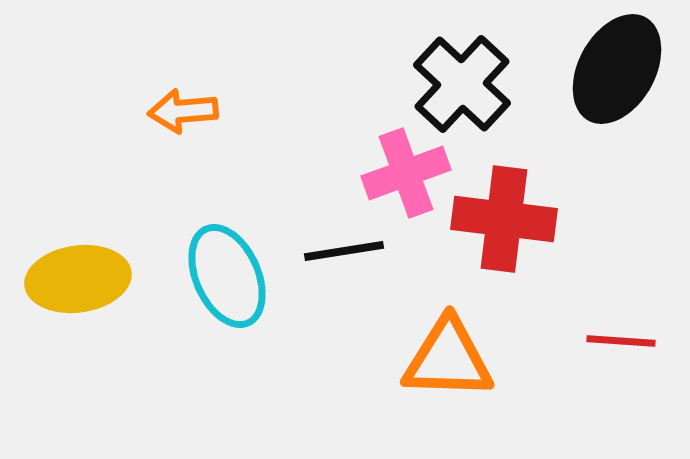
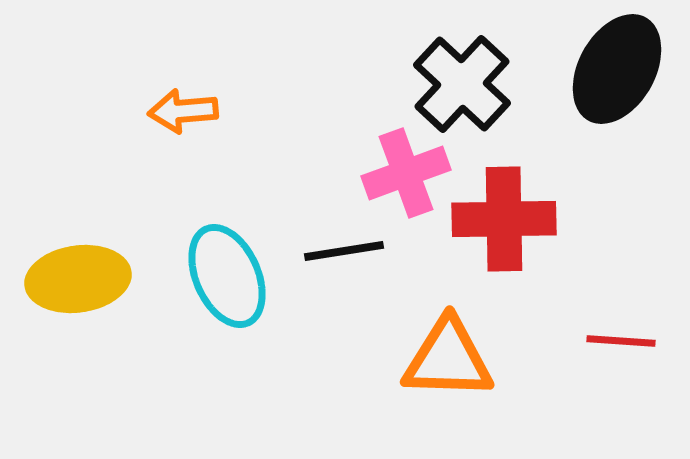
red cross: rotated 8 degrees counterclockwise
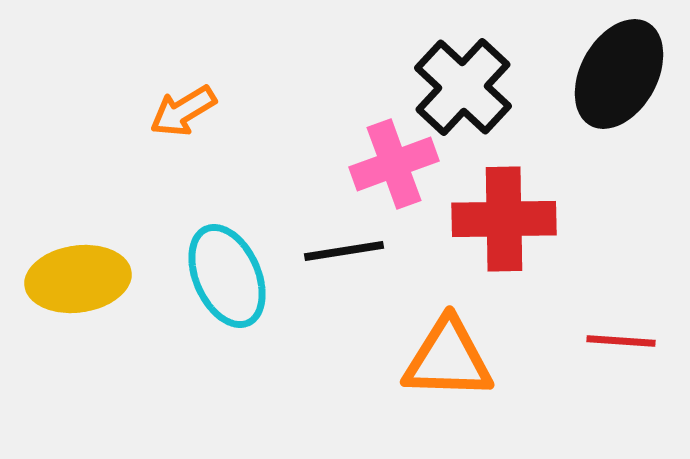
black ellipse: moved 2 px right, 5 px down
black cross: moved 1 px right, 3 px down
orange arrow: rotated 26 degrees counterclockwise
pink cross: moved 12 px left, 9 px up
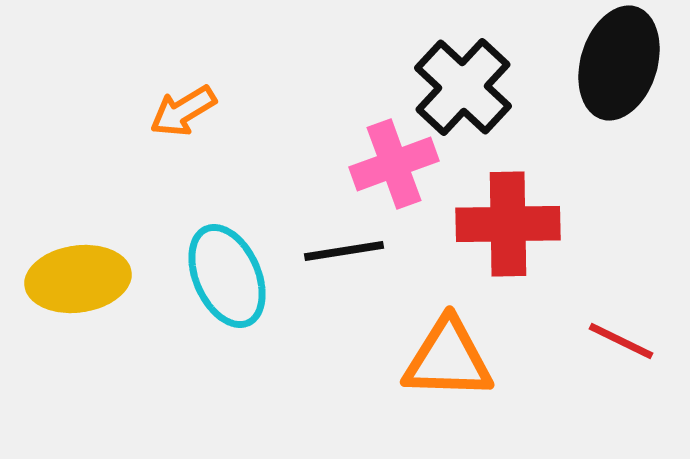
black ellipse: moved 11 px up; rotated 12 degrees counterclockwise
red cross: moved 4 px right, 5 px down
red line: rotated 22 degrees clockwise
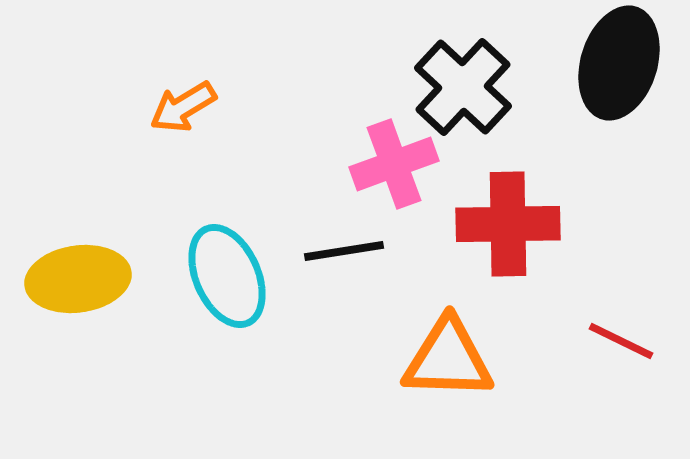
orange arrow: moved 4 px up
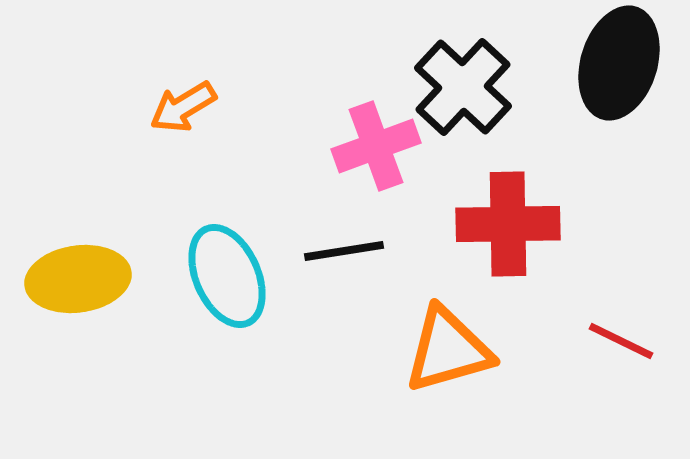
pink cross: moved 18 px left, 18 px up
orange triangle: moved 9 px up; rotated 18 degrees counterclockwise
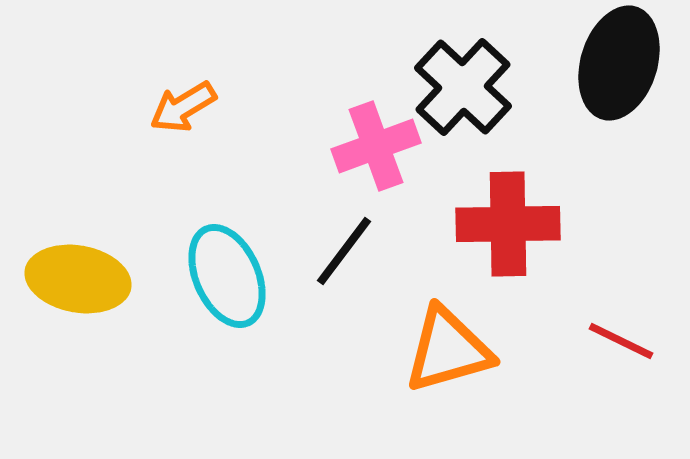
black line: rotated 44 degrees counterclockwise
yellow ellipse: rotated 18 degrees clockwise
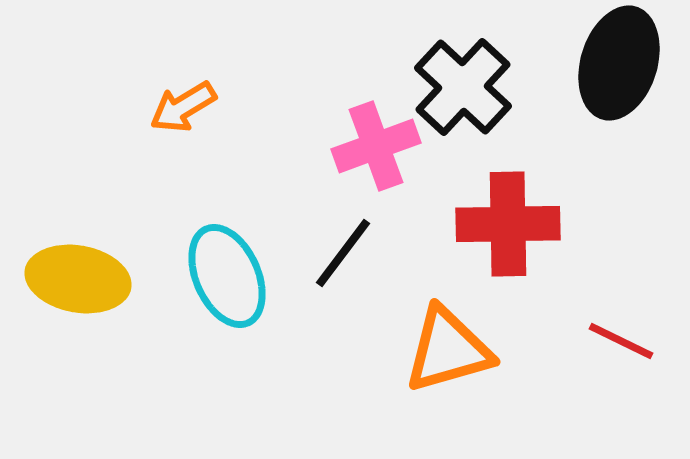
black line: moved 1 px left, 2 px down
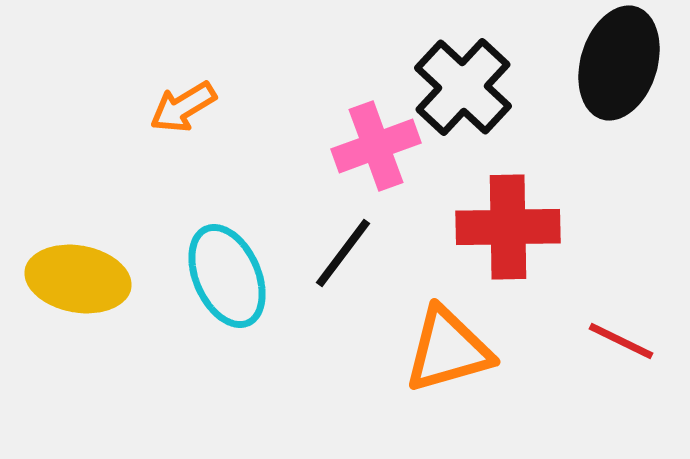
red cross: moved 3 px down
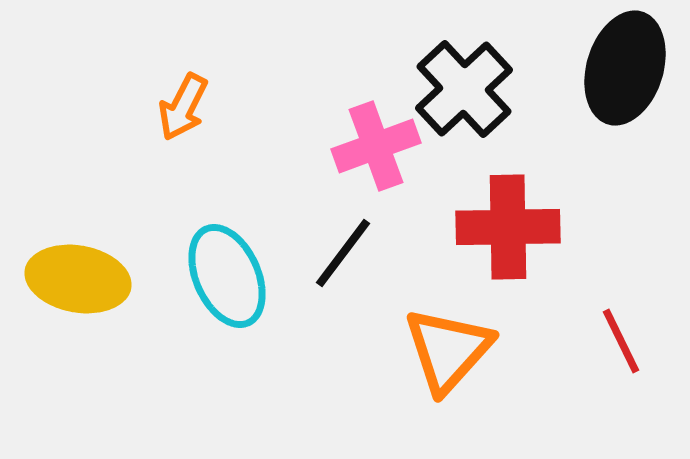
black ellipse: moved 6 px right, 5 px down
black cross: moved 1 px right, 2 px down; rotated 4 degrees clockwise
orange arrow: rotated 32 degrees counterclockwise
red line: rotated 38 degrees clockwise
orange triangle: rotated 32 degrees counterclockwise
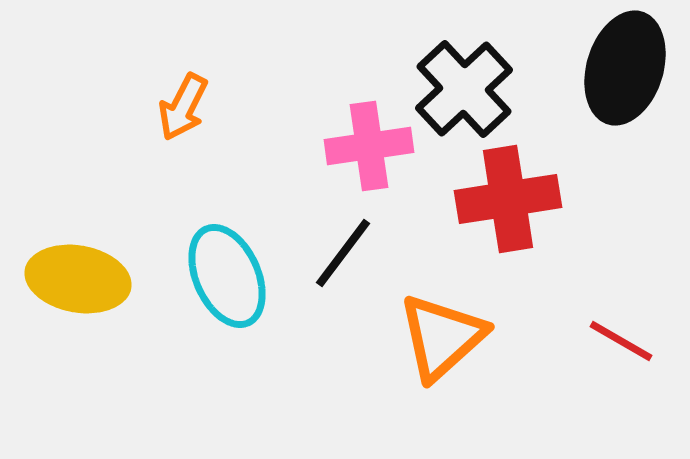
pink cross: moved 7 px left; rotated 12 degrees clockwise
red cross: moved 28 px up; rotated 8 degrees counterclockwise
red line: rotated 34 degrees counterclockwise
orange triangle: moved 6 px left, 13 px up; rotated 6 degrees clockwise
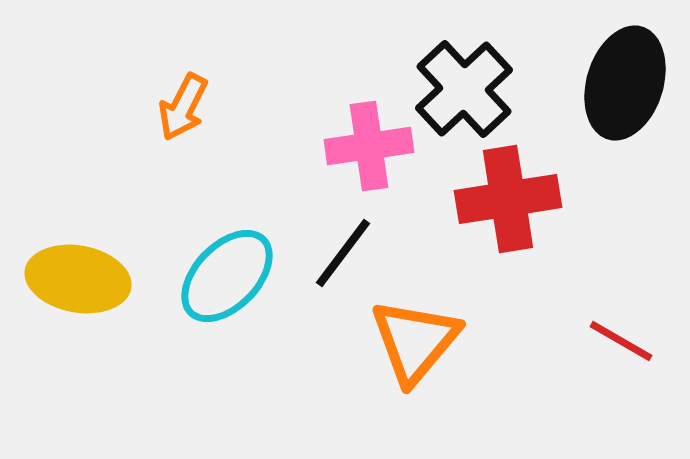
black ellipse: moved 15 px down
cyan ellipse: rotated 68 degrees clockwise
orange triangle: moved 27 px left, 4 px down; rotated 8 degrees counterclockwise
